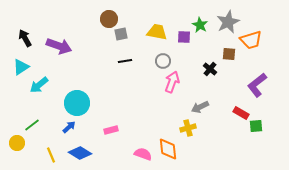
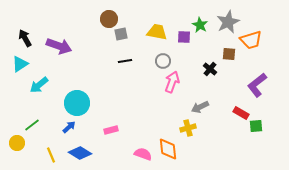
cyan triangle: moved 1 px left, 3 px up
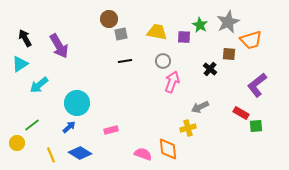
purple arrow: rotated 40 degrees clockwise
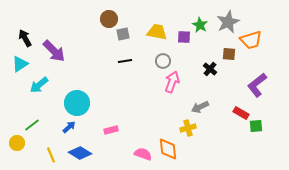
gray square: moved 2 px right
purple arrow: moved 5 px left, 5 px down; rotated 15 degrees counterclockwise
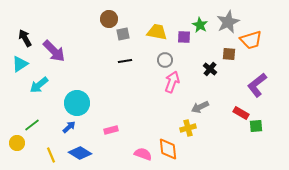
gray circle: moved 2 px right, 1 px up
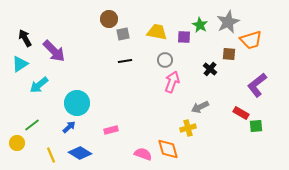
orange diamond: rotated 10 degrees counterclockwise
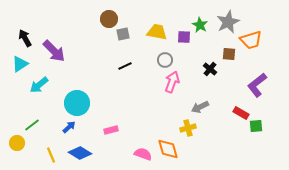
black line: moved 5 px down; rotated 16 degrees counterclockwise
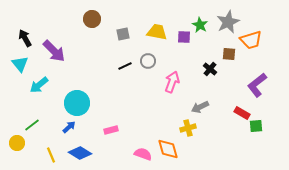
brown circle: moved 17 px left
gray circle: moved 17 px left, 1 px down
cyan triangle: rotated 36 degrees counterclockwise
red rectangle: moved 1 px right
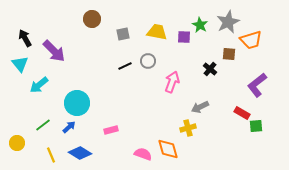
green line: moved 11 px right
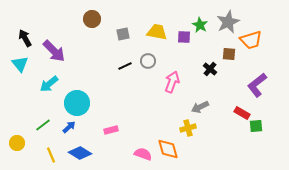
cyan arrow: moved 10 px right, 1 px up
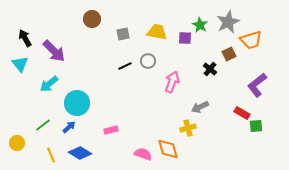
purple square: moved 1 px right, 1 px down
brown square: rotated 32 degrees counterclockwise
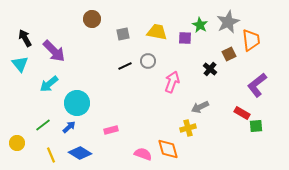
orange trapezoid: rotated 80 degrees counterclockwise
